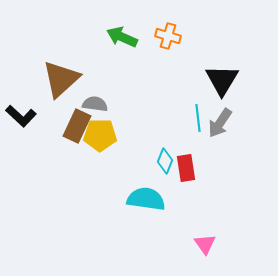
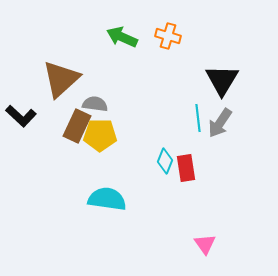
cyan semicircle: moved 39 px left
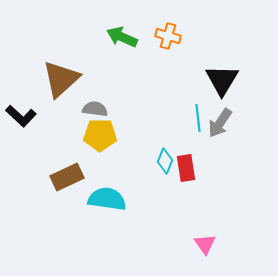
gray semicircle: moved 5 px down
brown rectangle: moved 10 px left, 51 px down; rotated 40 degrees clockwise
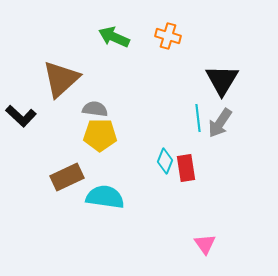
green arrow: moved 8 px left
cyan semicircle: moved 2 px left, 2 px up
